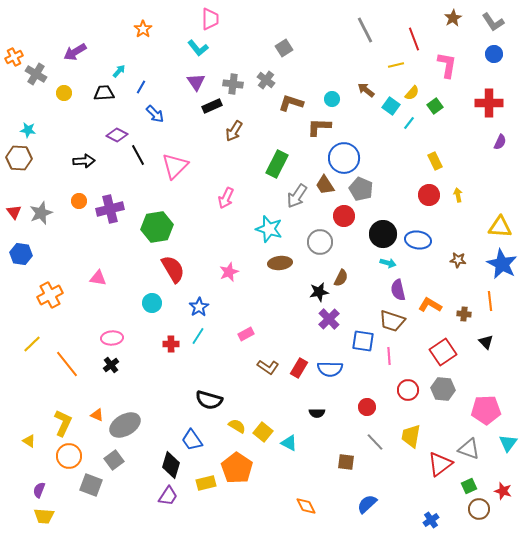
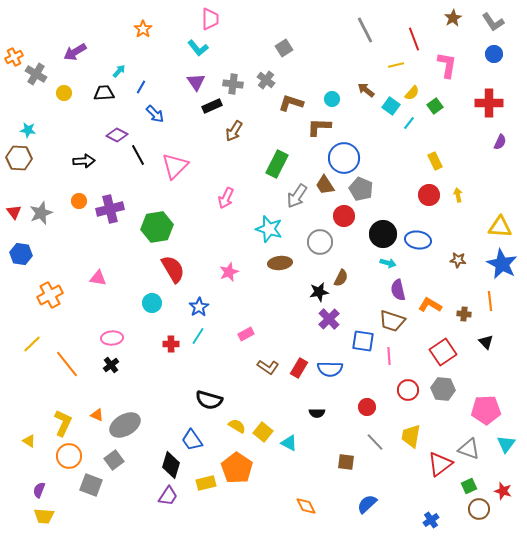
cyan triangle at (508, 443): moved 2 px left, 1 px down
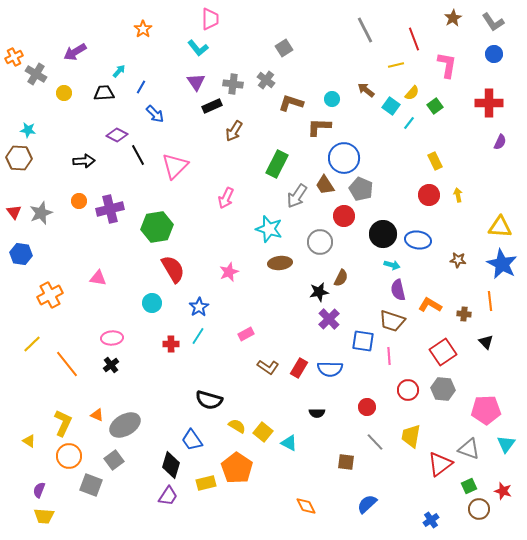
cyan arrow at (388, 263): moved 4 px right, 2 px down
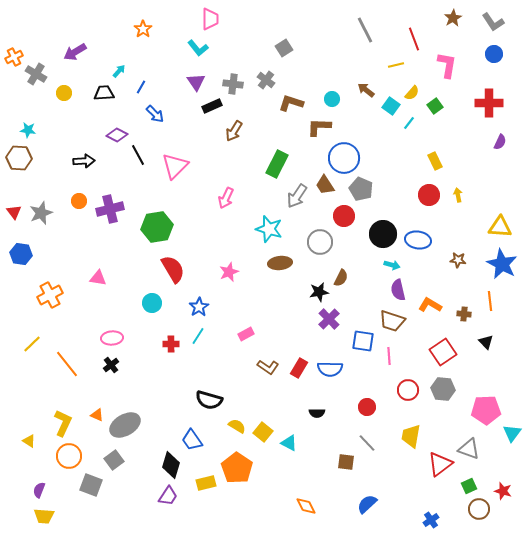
gray line at (375, 442): moved 8 px left, 1 px down
cyan triangle at (506, 444): moved 6 px right, 11 px up
